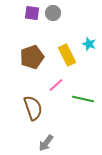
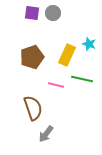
yellow rectangle: rotated 50 degrees clockwise
pink line: rotated 56 degrees clockwise
green line: moved 1 px left, 20 px up
gray arrow: moved 9 px up
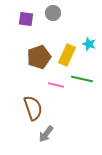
purple square: moved 6 px left, 6 px down
brown pentagon: moved 7 px right
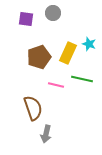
yellow rectangle: moved 1 px right, 2 px up
gray arrow: rotated 24 degrees counterclockwise
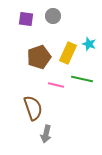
gray circle: moved 3 px down
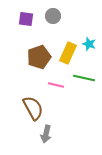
green line: moved 2 px right, 1 px up
brown semicircle: rotated 10 degrees counterclockwise
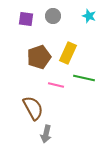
cyan star: moved 28 px up
